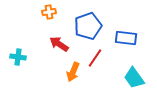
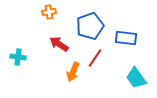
blue pentagon: moved 2 px right
cyan trapezoid: moved 2 px right
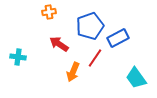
blue rectangle: moved 8 px left; rotated 35 degrees counterclockwise
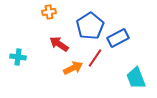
blue pentagon: rotated 12 degrees counterclockwise
orange arrow: moved 4 px up; rotated 138 degrees counterclockwise
cyan trapezoid: rotated 15 degrees clockwise
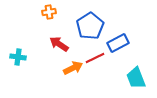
blue rectangle: moved 5 px down
red line: rotated 30 degrees clockwise
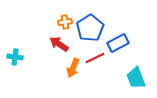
orange cross: moved 16 px right, 10 px down
blue pentagon: moved 2 px down
cyan cross: moved 3 px left
orange arrow: rotated 138 degrees clockwise
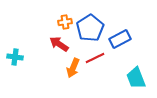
blue rectangle: moved 2 px right, 4 px up
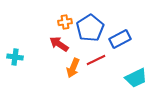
red line: moved 1 px right, 2 px down
cyan trapezoid: rotated 95 degrees counterclockwise
